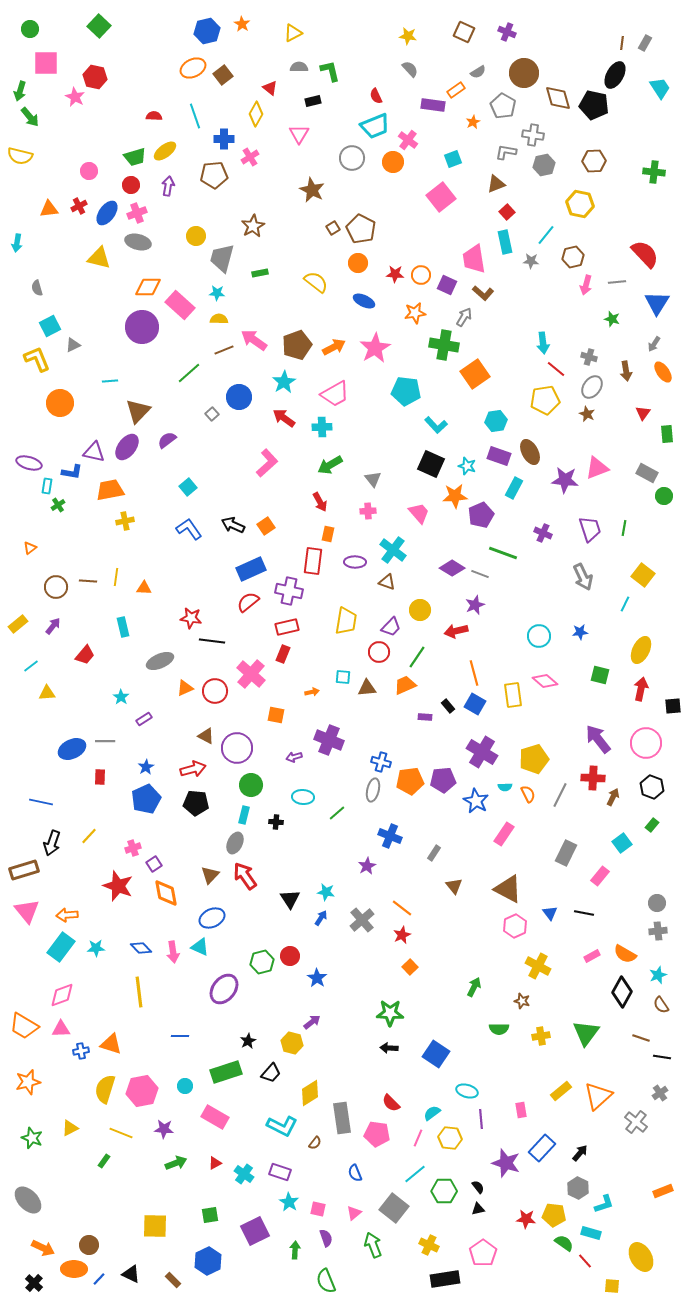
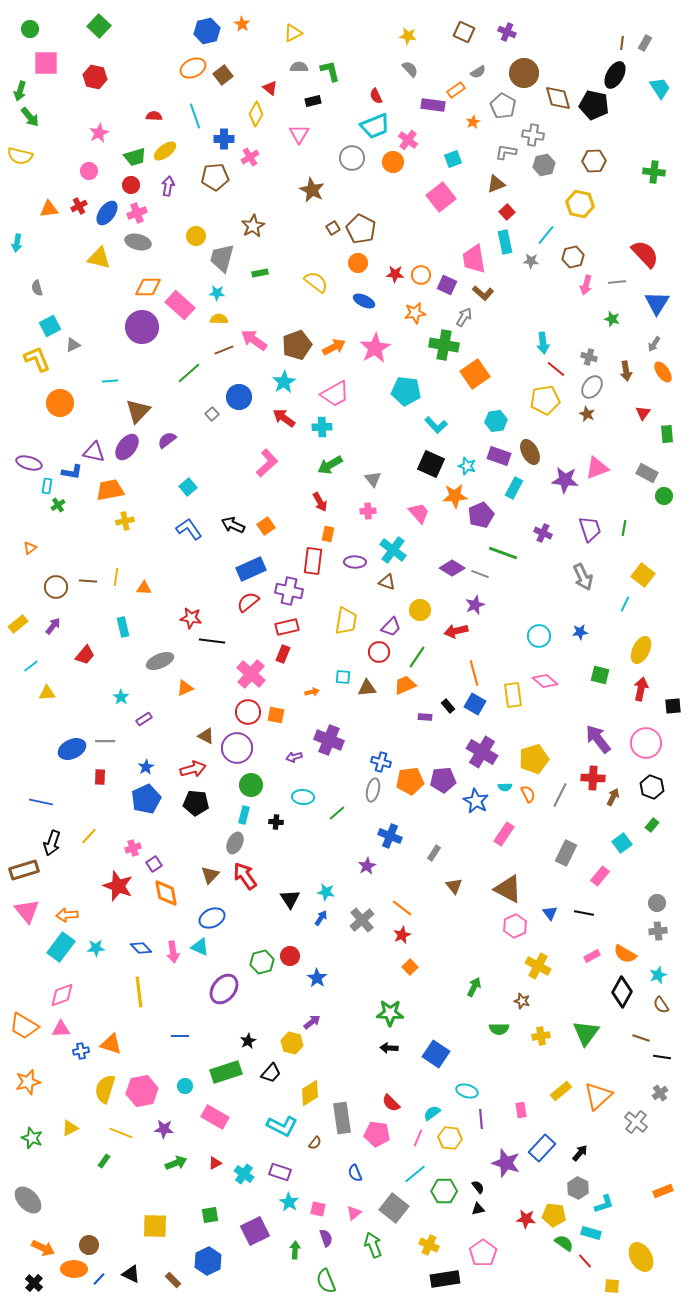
pink star at (75, 97): moved 24 px right, 36 px down; rotated 18 degrees clockwise
brown pentagon at (214, 175): moved 1 px right, 2 px down
red circle at (215, 691): moved 33 px right, 21 px down
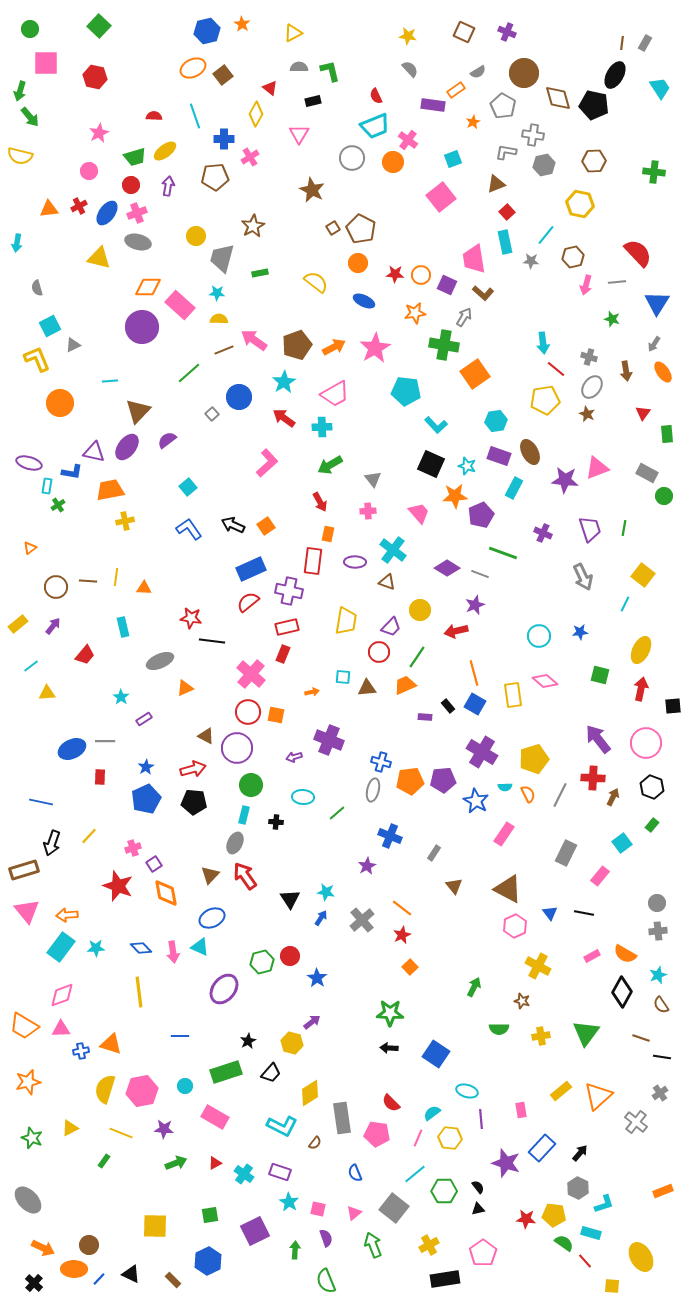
red semicircle at (645, 254): moved 7 px left, 1 px up
purple diamond at (452, 568): moved 5 px left
black pentagon at (196, 803): moved 2 px left, 1 px up
yellow cross at (429, 1245): rotated 36 degrees clockwise
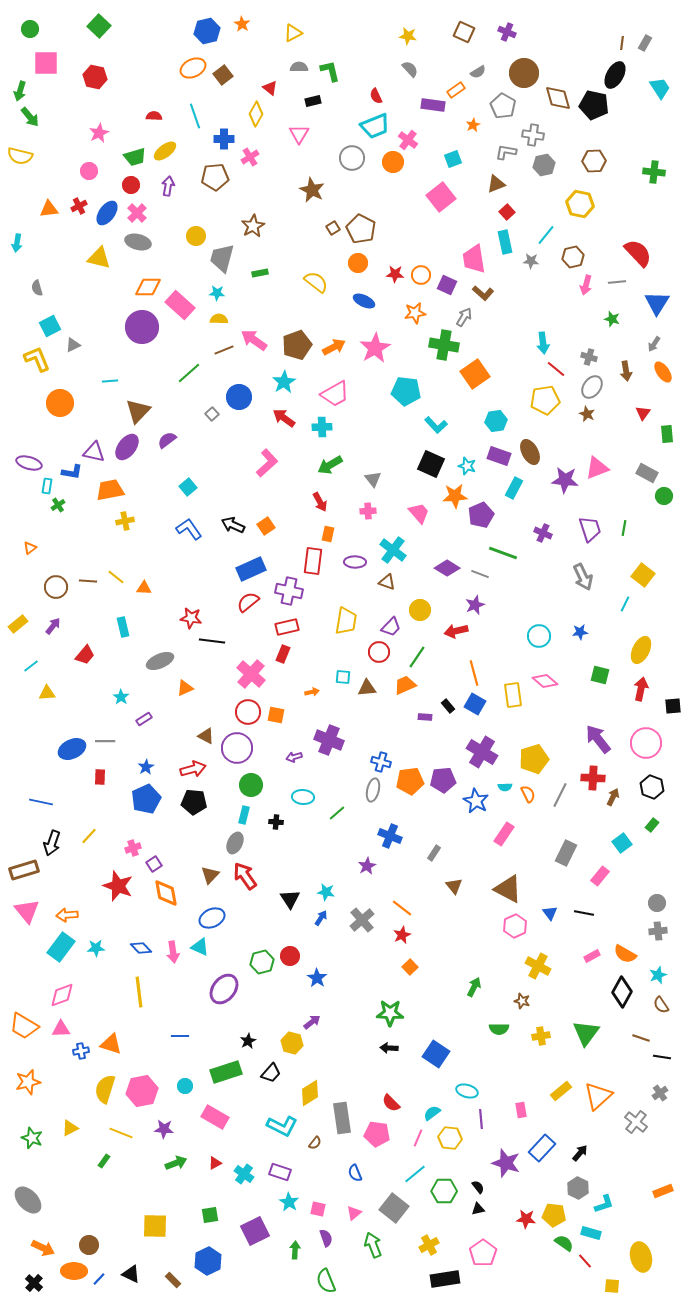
orange star at (473, 122): moved 3 px down
pink cross at (137, 213): rotated 24 degrees counterclockwise
yellow line at (116, 577): rotated 60 degrees counterclockwise
yellow ellipse at (641, 1257): rotated 16 degrees clockwise
orange ellipse at (74, 1269): moved 2 px down
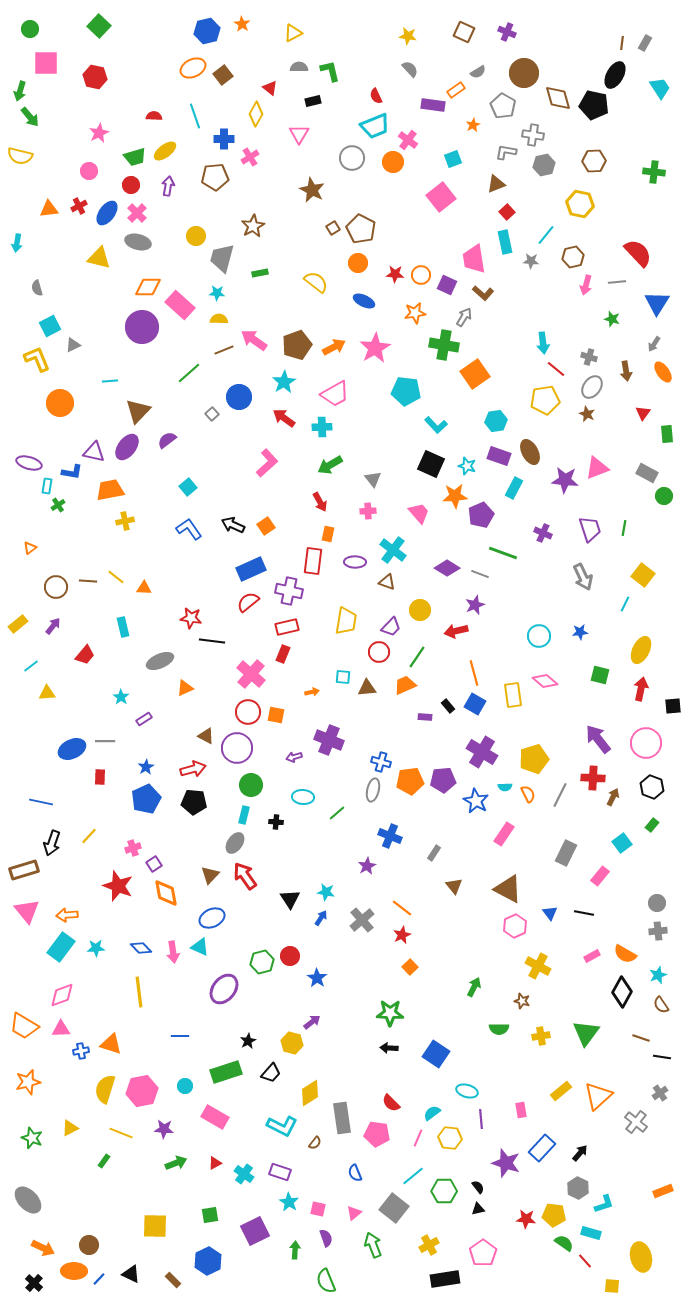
gray ellipse at (235, 843): rotated 10 degrees clockwise
cyan line at (415, 1174): moved 2 px left, 2 px down
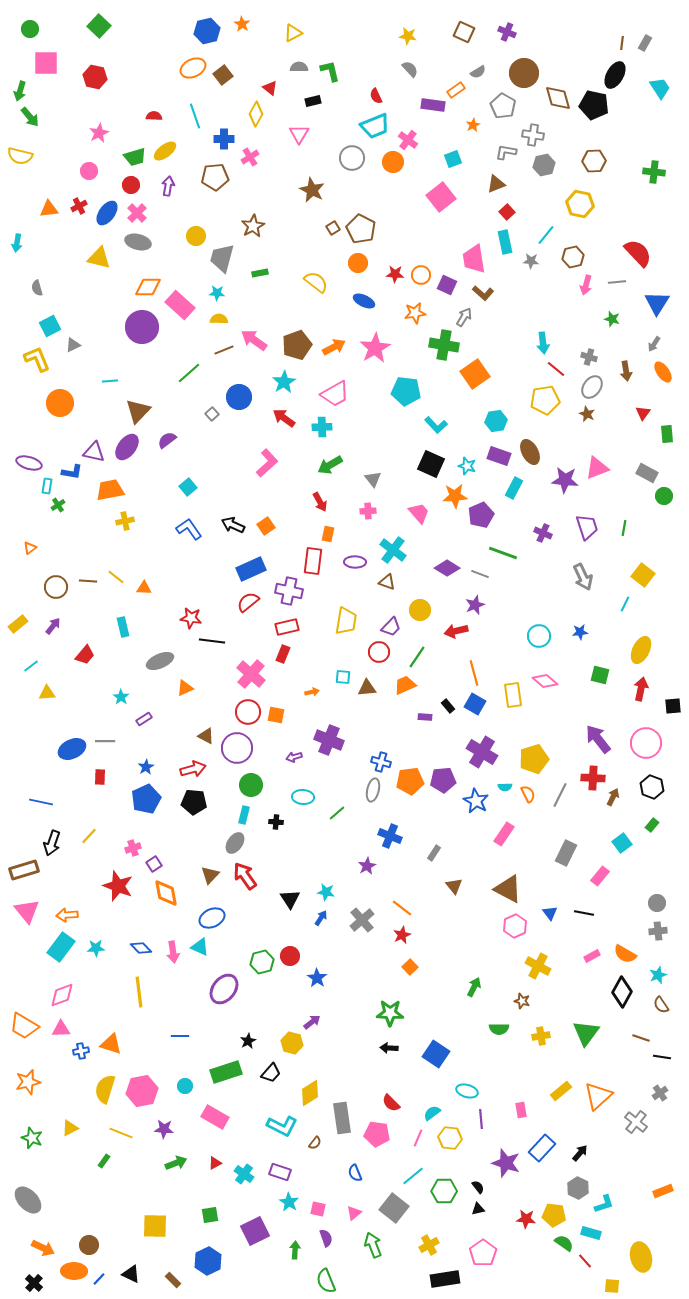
purple trapezoid at (590, 529): moved 3 px left, 2 px up
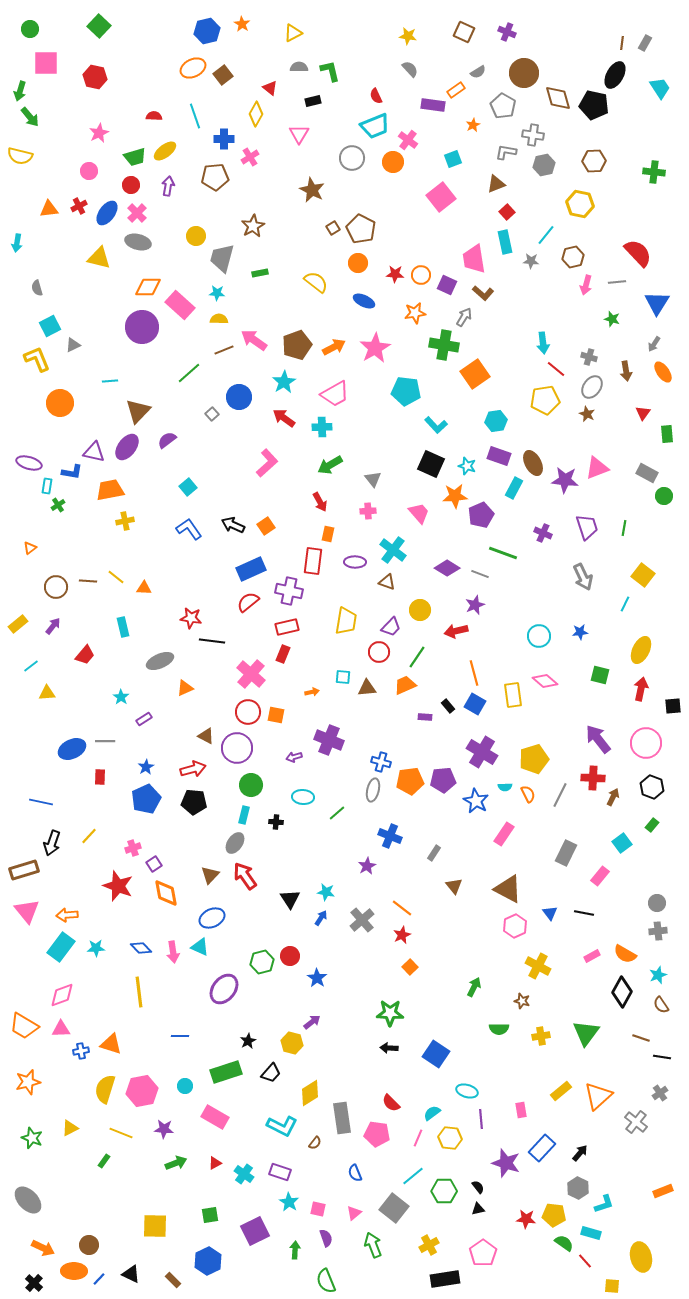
brown ellipse at (530, 452): moved 3 px right, 11 px down
